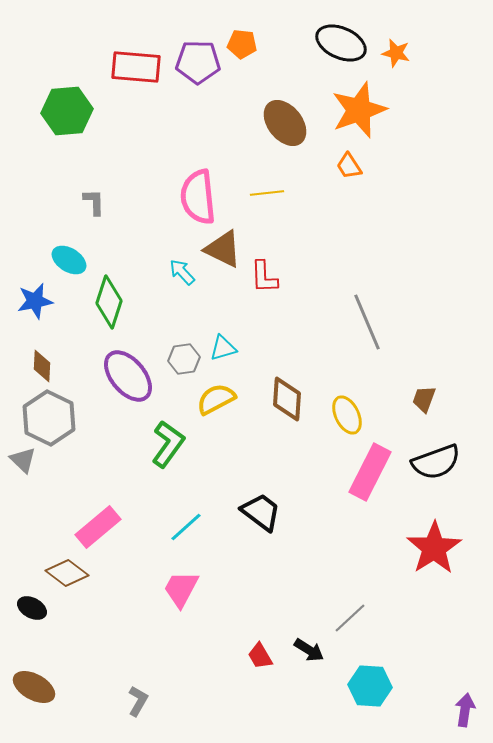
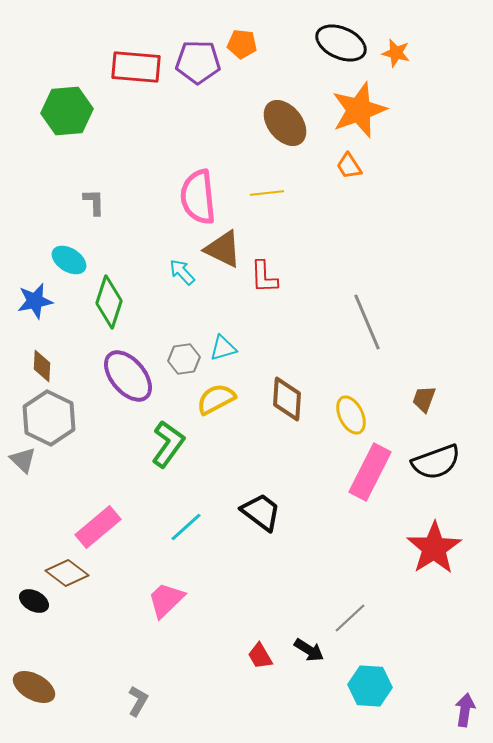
yellow ellipse at (347, 415): moved 4 px right
pink trapezoid at (181, 589): moved 15 px left, 11 px down; rotated 18 degrees clockwise
black ellipse at (32, 608): moved 2 px right, 7 px up
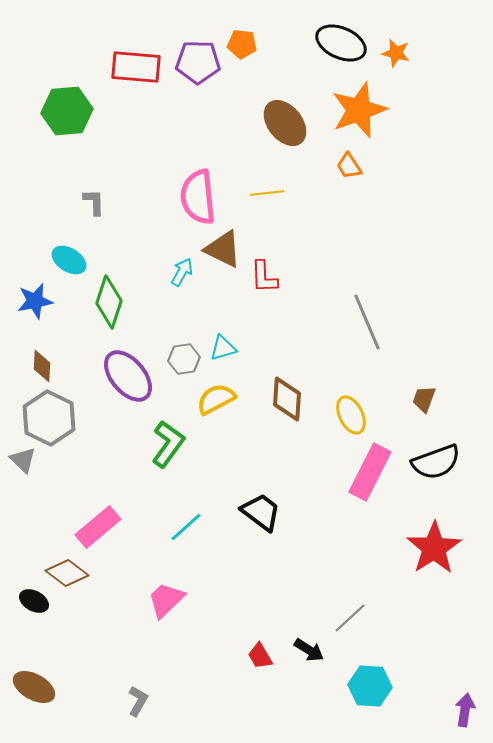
cyan arrow at (182, 272): rotated 72 degrees clockwise
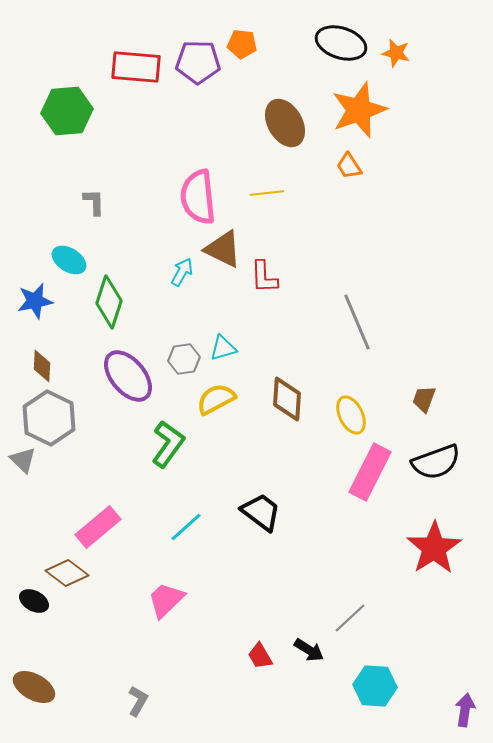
black ellipse at (341, 43): rotated 6 degrees counterclockwise
brown ellipse at (285, 123): rotated 9 degrees clockwise
gray line at (367, 322): moved 10 px left
cyan hexagon at (370, 686): moved 5 px right
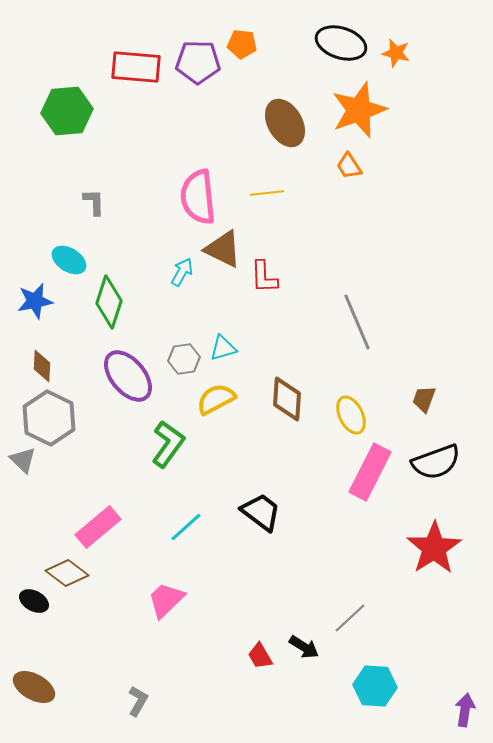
black arrow at (309, 650): moved 5 px left, 3 px up
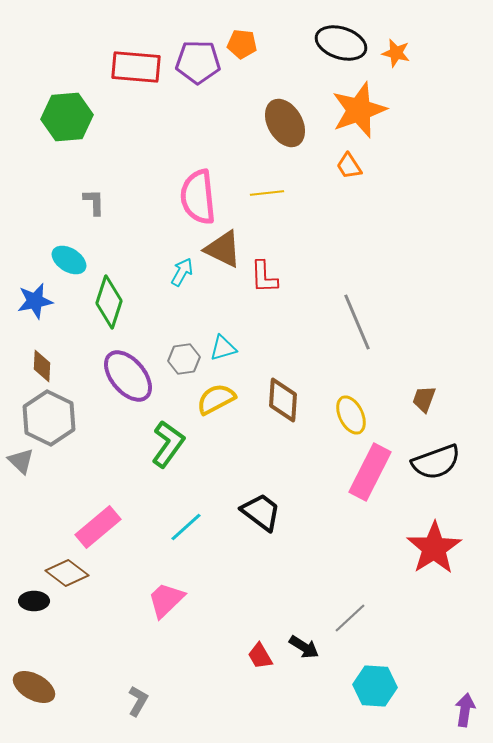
green hexagon at (67, 111): moved 6 px down
brown diamond at (287, 399): moved 4 px left, 1 px down
gray triangle at (23, 460): moved 2 px left, 1 px down
black ellipse at (34, 601): rotated 28 degrees counterclockwise
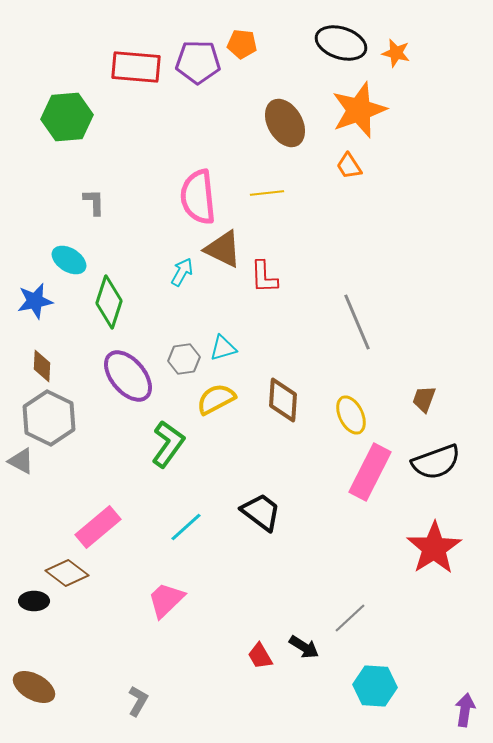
gray triangle at (21, 461): rotated 16 degrees counterclockwise
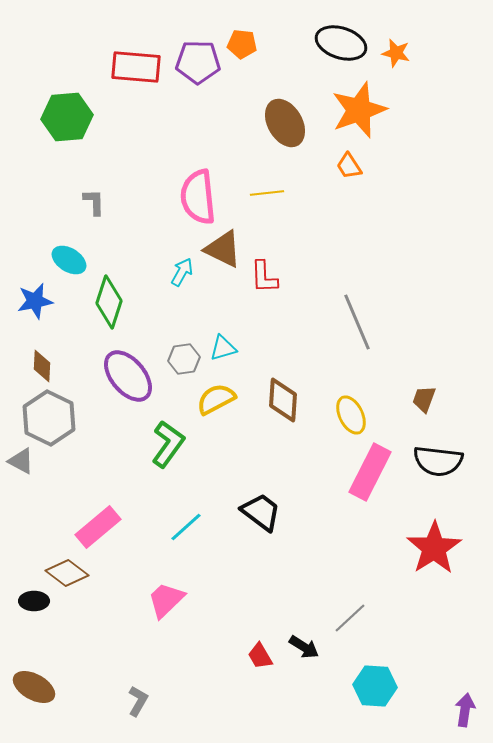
black semicircle at (436, 462): moved 2 px right, 1 px up; rotated 27 degrees clockwise
